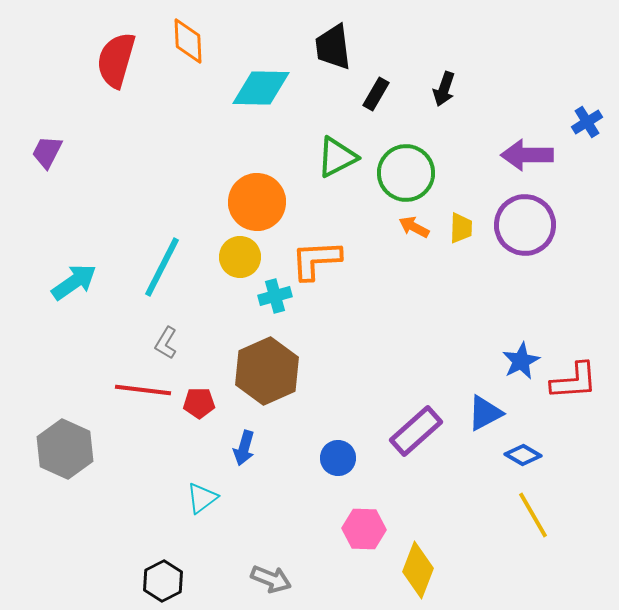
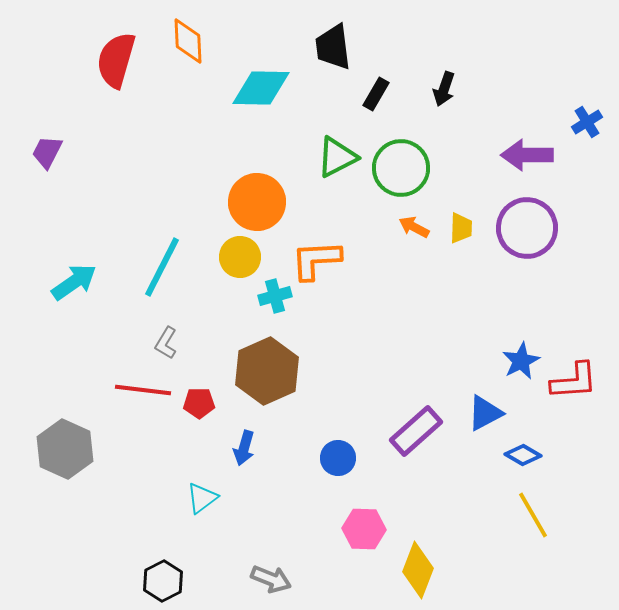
green circle: moved 5 px left, 5 px up
purple circle: moved 2 px right, 3 px down
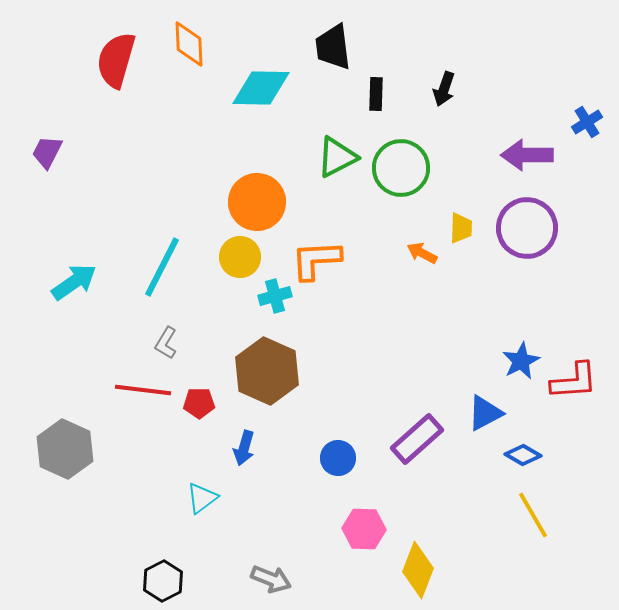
orange diamond: moved 1 px right, 3 px down
black rectangle: rotated 28 degrees counterclockwise
orange arrow: moved 8 px right, 26 px down
brown hexagon: rotated 12 degrees counterclockwise
purple rectangle: moved 1 px right, 8 px down
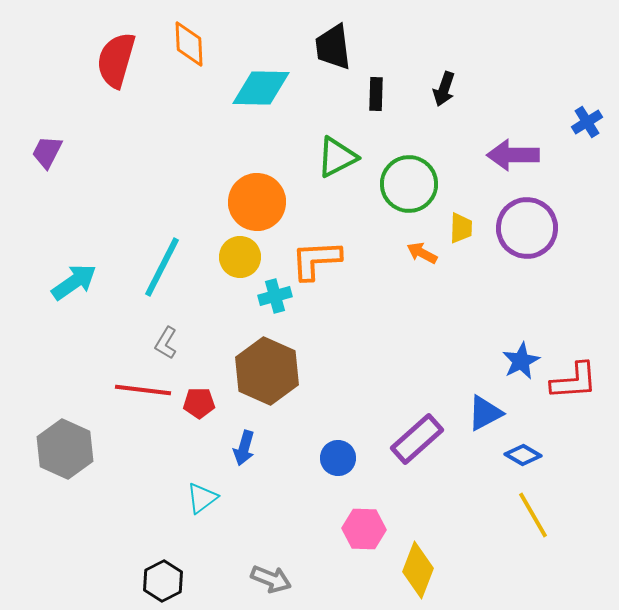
purple arrow: moved 14 px left
green circle: moved 8 px right, 16 px down
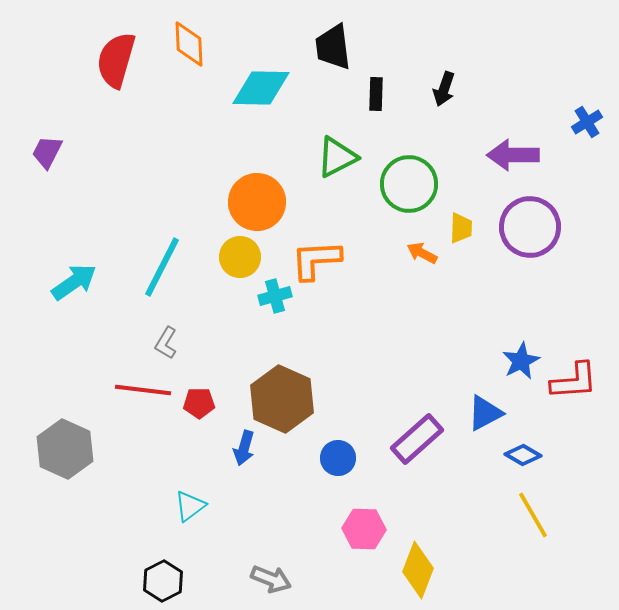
purple circle: moved 3 px right, 1 px up
brown hexagon: moved 15 px right, 28 px down
cyan triangle: moved 12 px left, 8 px down
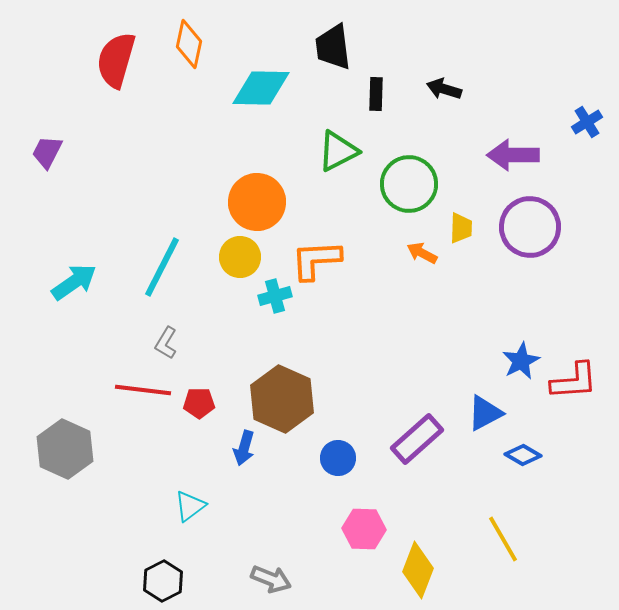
orange diamond: rotated 15 degrees clockwise
black arrow: rotated 88 degrees clockwise
green triangle: moved 1 px right, 6 px up
yellow line: moved 30 px left, 24 px down
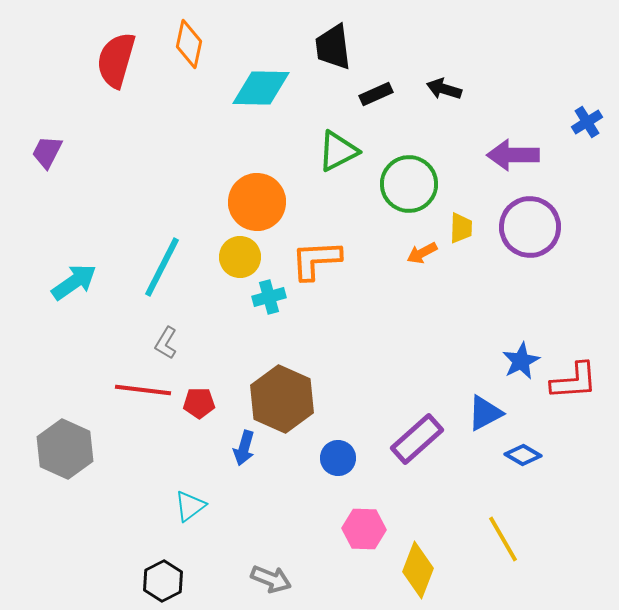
black rectangle: rotated 64 degrees clockwise
orange arrow: rotated 56 degrees counterclockwise
cyan cross: moved 6 px left, 1 px down
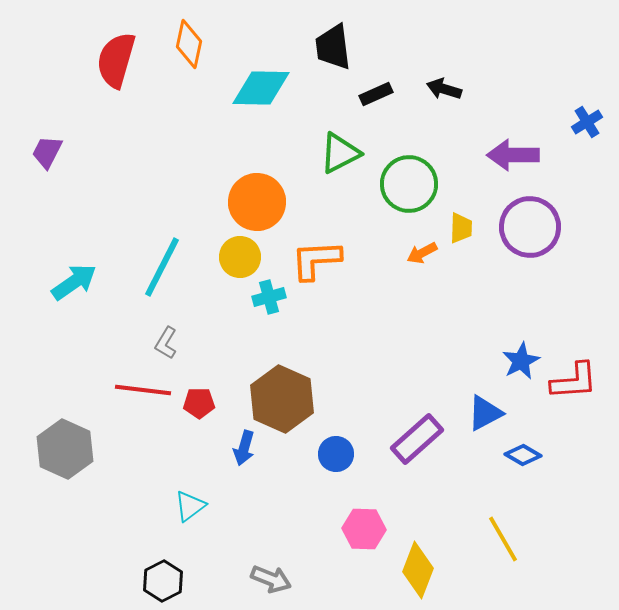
green triangle: moved 2 px right, 2 px down
blue circle: moved 2 px left, 4 px up
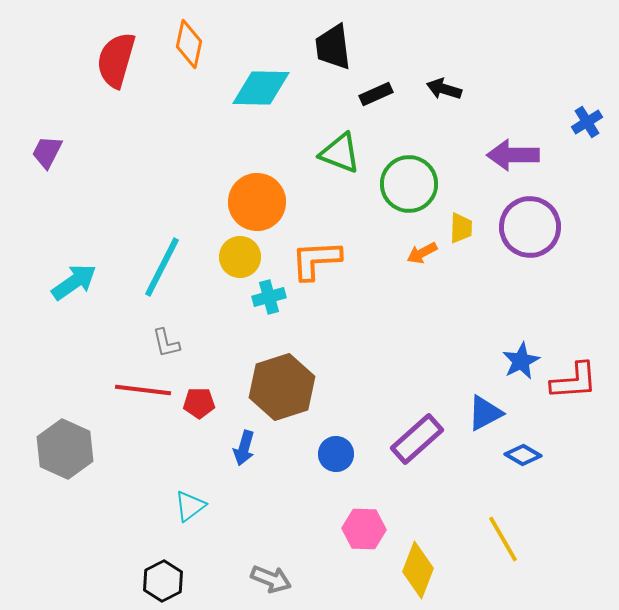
green triangle: rotated 48 degrees clockwise
gray L-shape: rotated 44 degrees counterclockwise
brown hexagon: moved 12 px up; rotated 18 degrees clockwise
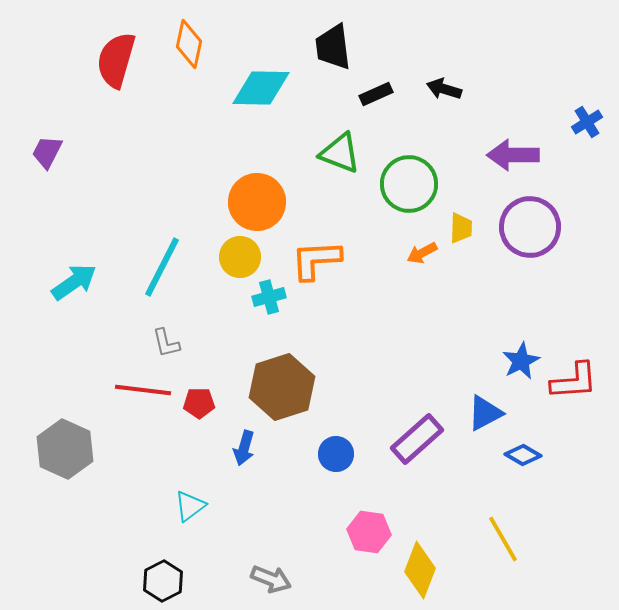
pink hexagon: moved 5 px right, 3 px down; rotated 6 degrees clockwise
yellow diamond: moved 2 px right
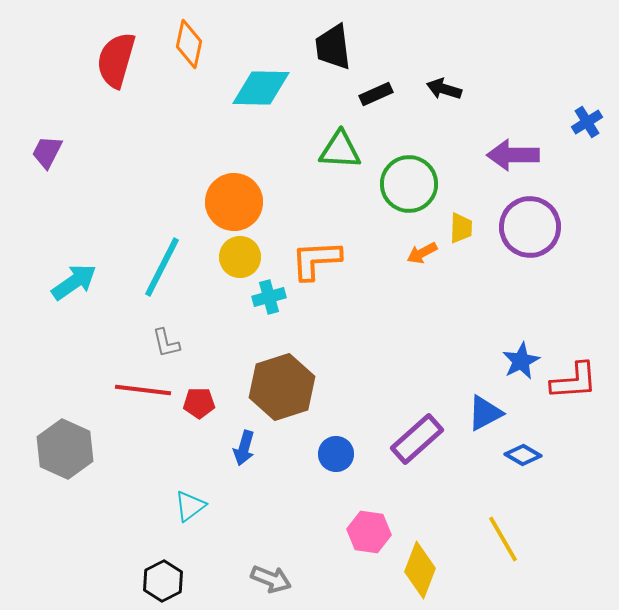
green triangle: moved 3 px up; rotated 18 degrees counterclockwise
orange circle: moved 23 px left
